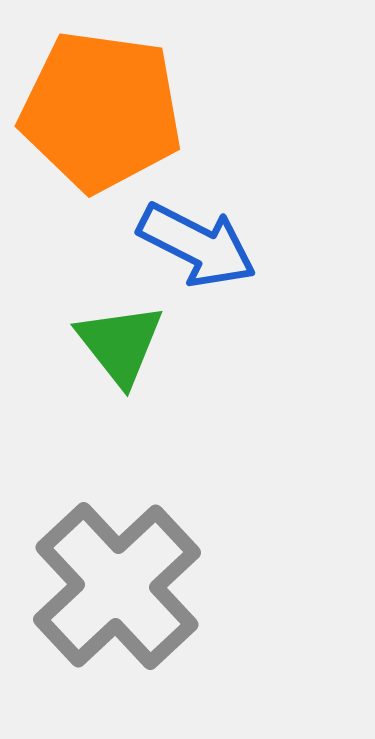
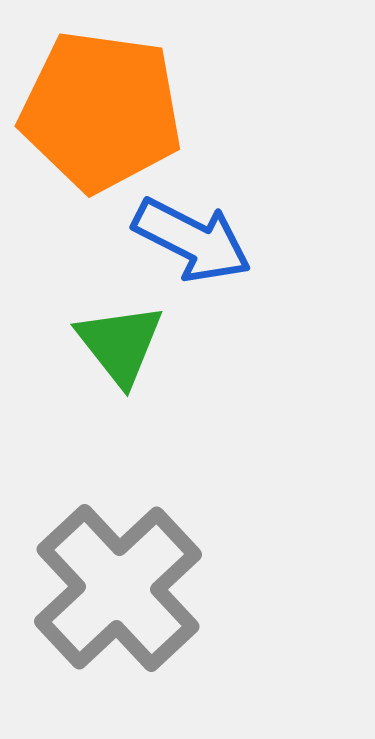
blue arrow: moved 5 px left, 5 px up
gray cross: moved 1 px right, 2 px down
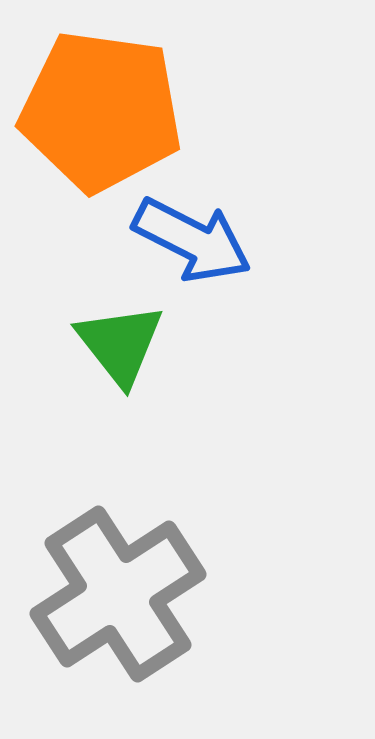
gray cross: moved 6 px down; rotated 10 degrees clockwise
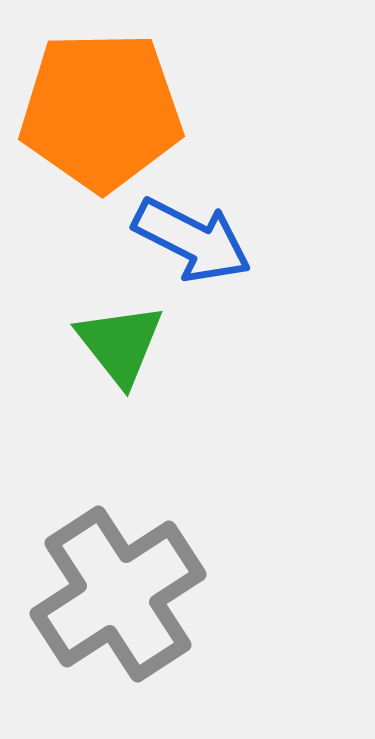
orange pentagon: rotated 9 degrees counterclockwise
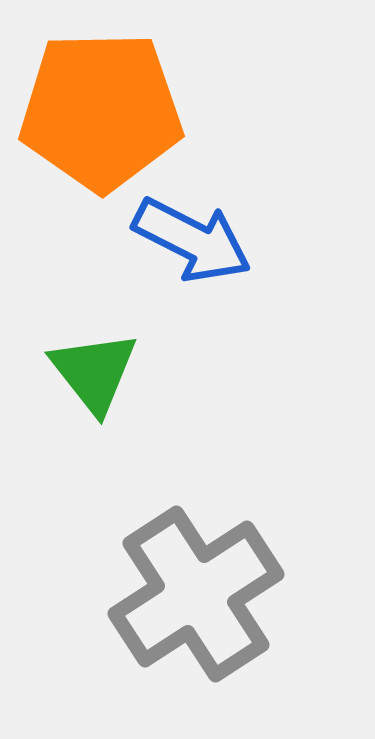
green triangle: moved 26 px left, 28 px down
gray cross: moved 78 px right
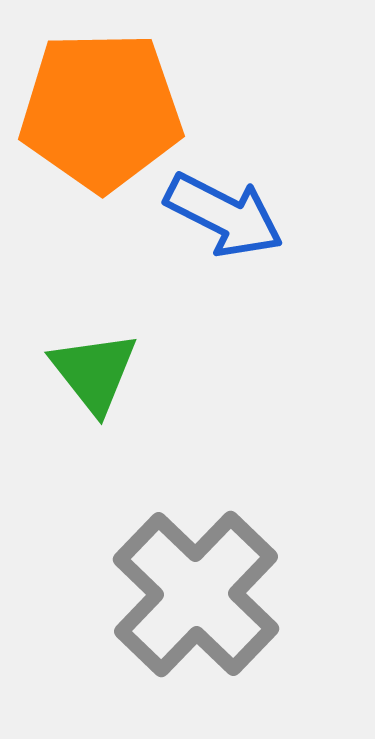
blue arrow: moved 32 px right, 25 px up
gray cross: rotated 13 degrees counterclockwise
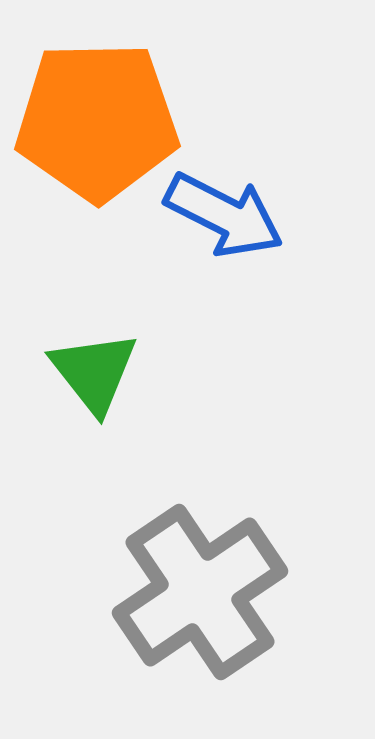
orange pentagon: moved 4 px left, 10 px down
gray cross: moved 4 px right, 2 px up; rotated 12 degrees clockwise
